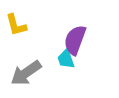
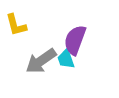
gray arrow: moved 15 px right, 12 px up
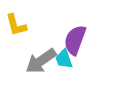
cyan trapezoid: moved 2 px left
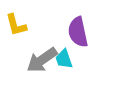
purple semicircle: moved 3 px right, 8 px up; rotated 32 degrees counterclockwise
gray arrow: moved 1 px right, 1 px up
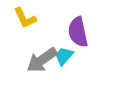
yellow L-shape: moved 9 px right, 7 px up; rotated 10 degrees counterclockwise
cyan trapezoid: moved 3 px up; rotated 60 degrees clockwise
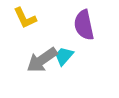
purple semicircle: moved 6 px right, 7 px up
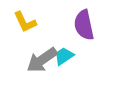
yellow L-shape: moved 4 px down
cyan trapezoid: rotated 15 degrees clockwise
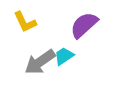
purple semicircle: rotated 60 degrees clockwise
gray arrow: moved 2 px left, 2 px down
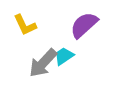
yellow L-shape: moved 3 px down
gray arrow: moved 3 px right, 1 px down; rotated 12 degrees counterclockwise
